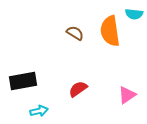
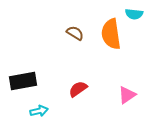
orange semicircle: moved 1 px right, 3 px down
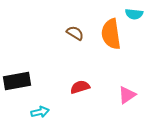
black rectangle: moved 6 px left
red semicircle: moved 2 px right, 2 px up; rotated 18 degrees clockwise
cyan arrow: moved 1 px right, 1 px down
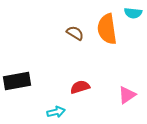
cyan semicircle: moved 1 px left, 1 px up
orange semicircle: moved 4 px left, 5 px up
cyan arrow: moved 16 px right
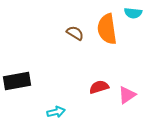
red semicircle: moved 19 px right
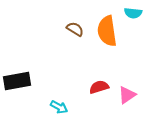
orange semicircle: moved 2 px down
brown semicircle: moved 4 px up
cyan arrow: moved 3 px right, 5 px up; rotated 42 degrees clockwise
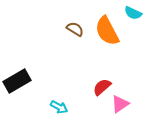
cyan semicircle: rotated 18 degrees clockwise
orange semicircle: rotated 20 degrees counterclockwise
black rectangle: rotated 20 degrees counterclockwise
red semicircle: moved 3 px right; rotated 24 degrees counterclockwise
pink triangle: moved 7 px left, 9 px down
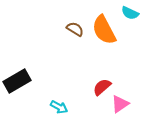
cyan semicircle: moved 3 px left
orange semicircle: moved 3 px left, 1 px up
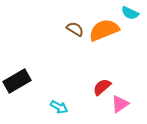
orange semicircle: rotated 96 degrees clockwise
